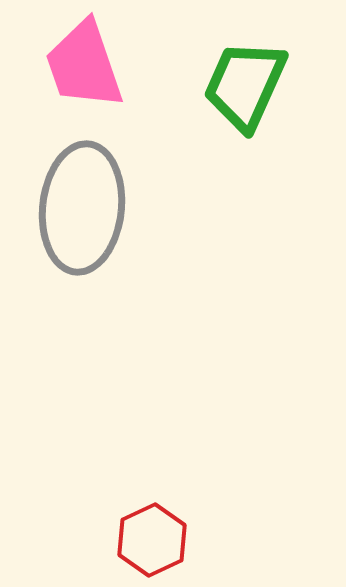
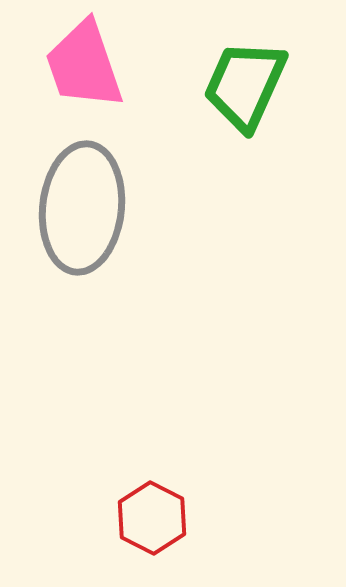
red hexagon: moved 22 px up; rotated 8 degrees counterclockwise
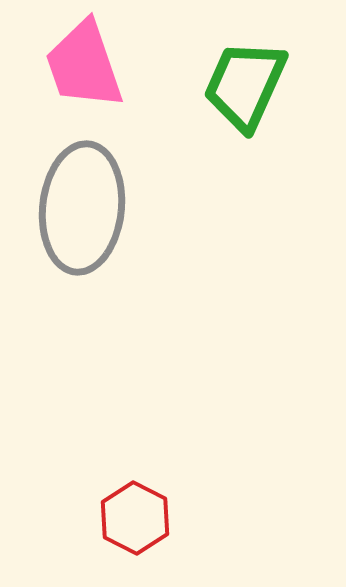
red hexagon: moved 17 px left
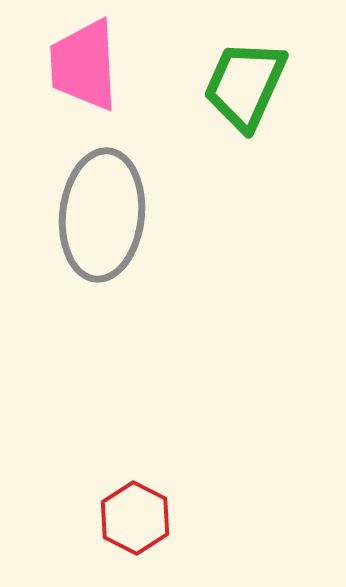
pink trapezoid: rotated 16 degrees clockwise
gray ellipse: moved 20 px right, 7 px down
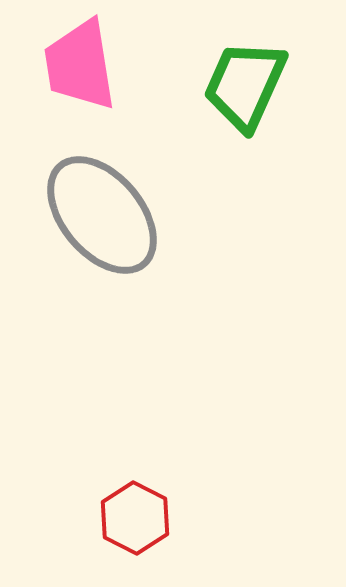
pink trapezoid: moved 4 px left; rotated 6 degrees counterclockwise
gray ellipse: rotated 46 degrees counterclockwise
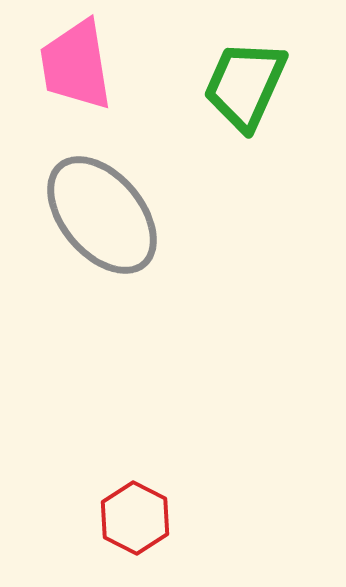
pink trapezoid: moved 4 px left
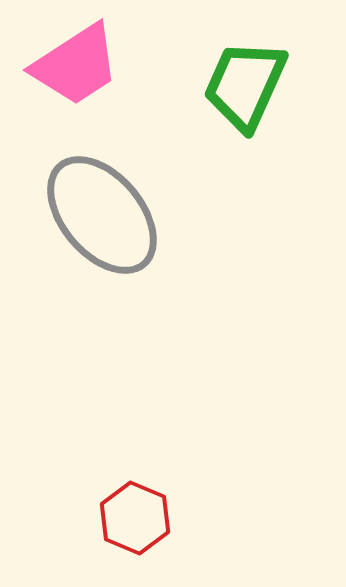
pink trapezoid: rotated 114 degrees counterclockwise
red hexagon: rotated 4 degrees counterclockwise
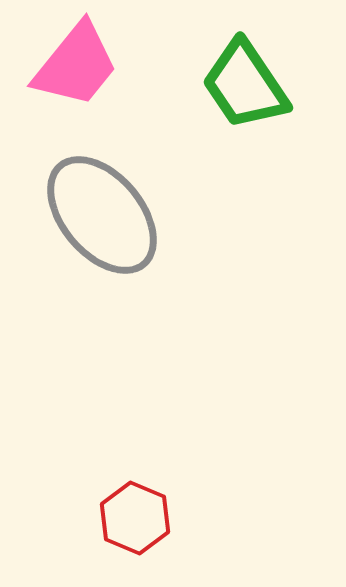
pink trapezoid: rotated 18 degrees counterclockwise
green trapezoid: rotated 58 degrees counterclockwise
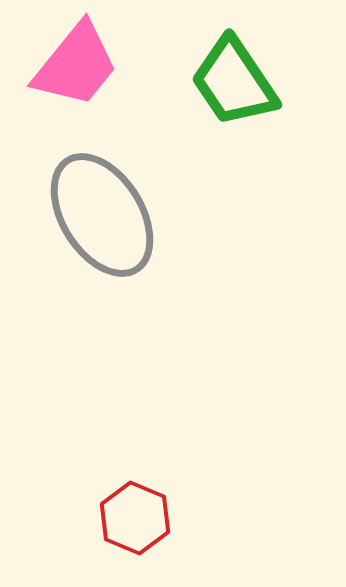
green trapezoid: moved 11 px left, 3 px up
gray ellipse: rotated 8 degrees clockwise
